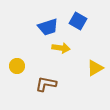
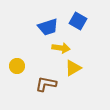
yellow triangle: moved 22 px left
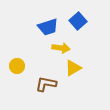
blue square: rotated 18 degrees clockwise
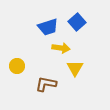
blue square: moved 1 px left, 1 px down
yellow triangle: moved 2 px right; rotated 30 degrees counterclockwise
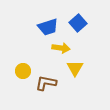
blue square: moved 1 px right, 1 px down
yellow circle: moved 6 px right, 5 px down
brown L-shape: moved 1 px up
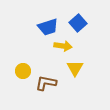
yellow arrow: moved 2 px right, 2 px up
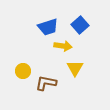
blue square: moved 2 px right, 2 px down
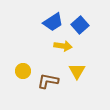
blue trapezoid: moved 5 px right, 5 px up; rotated 15 degrees counterclockwise
yellow triangle: moved 2 px right, 3 px down
brown L-shape: moved 2 px right, 2 px up
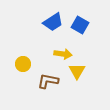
blue square: rotated 18 degrees counterclockwise
yellow arrow: moved 8 px down
yellow circle: moved 7 px up
